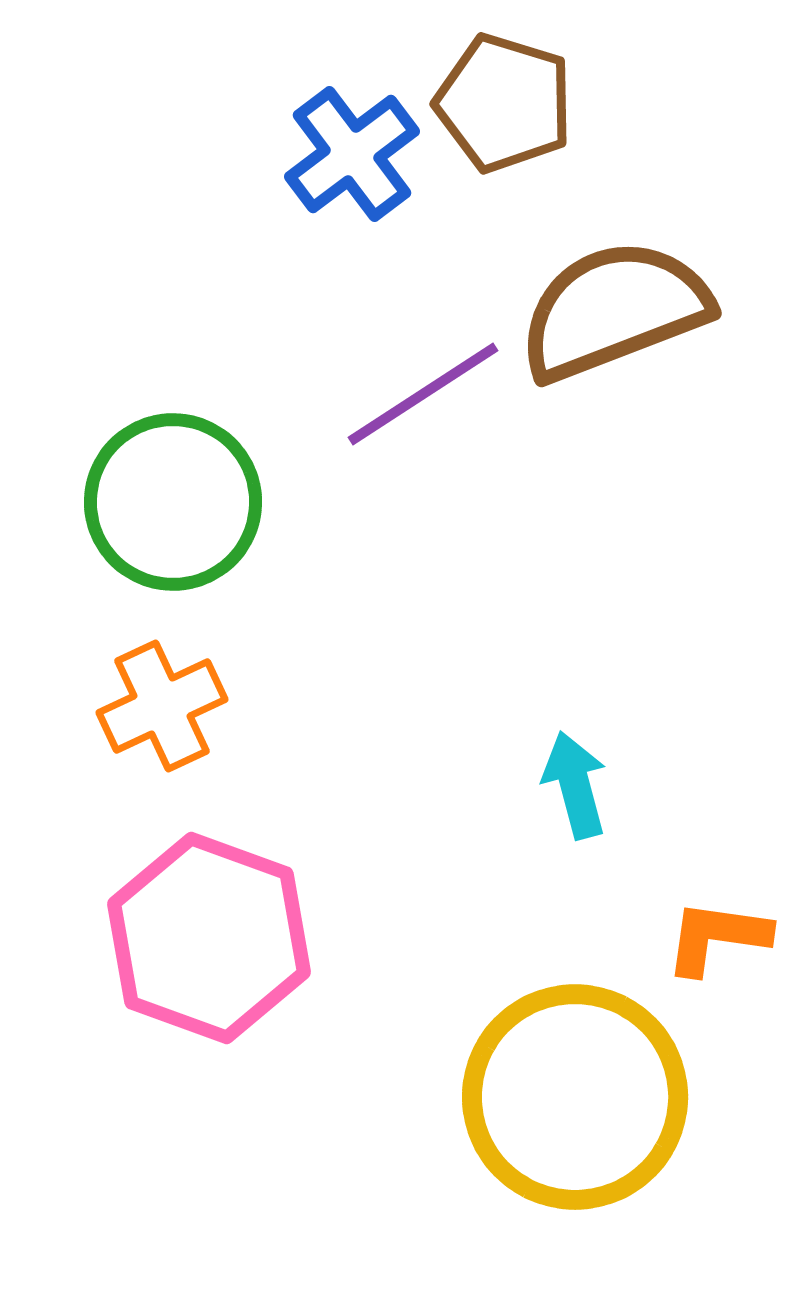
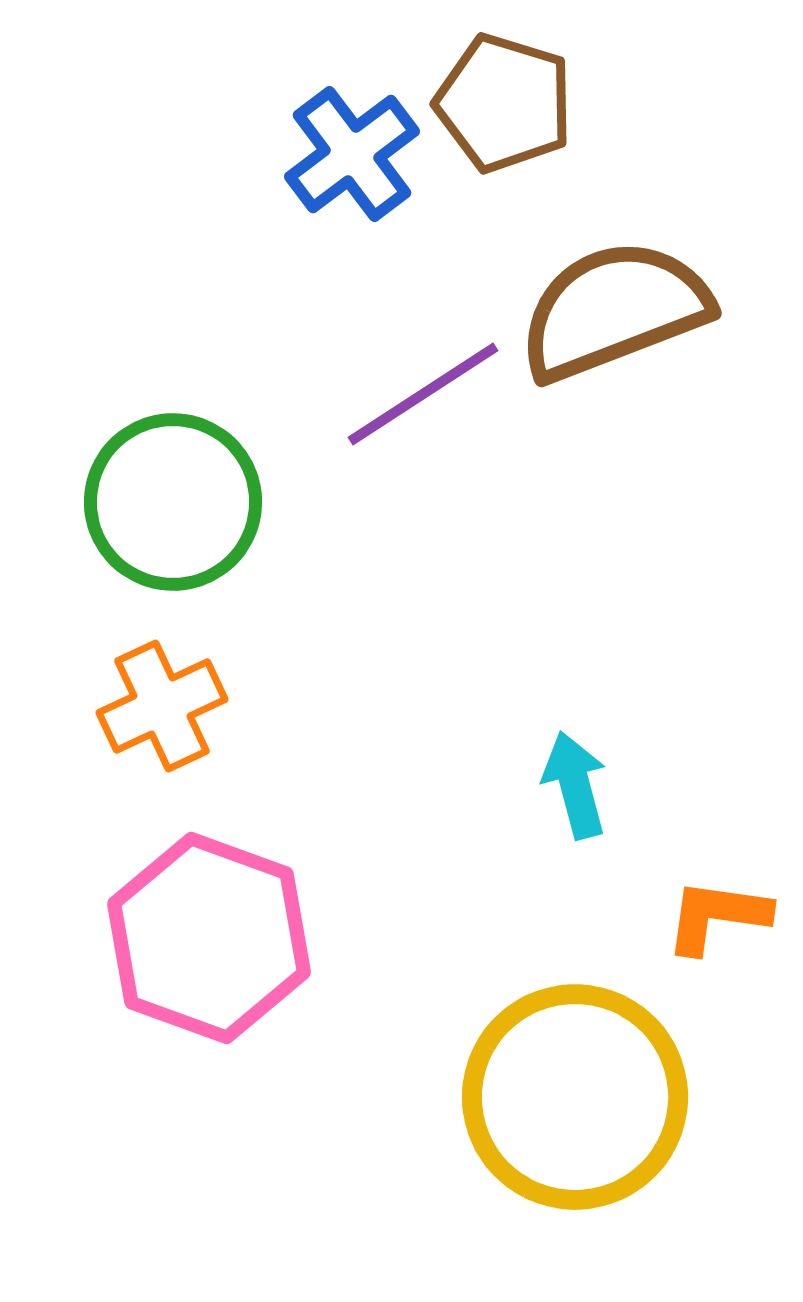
orange L-shape: moved 21 px up
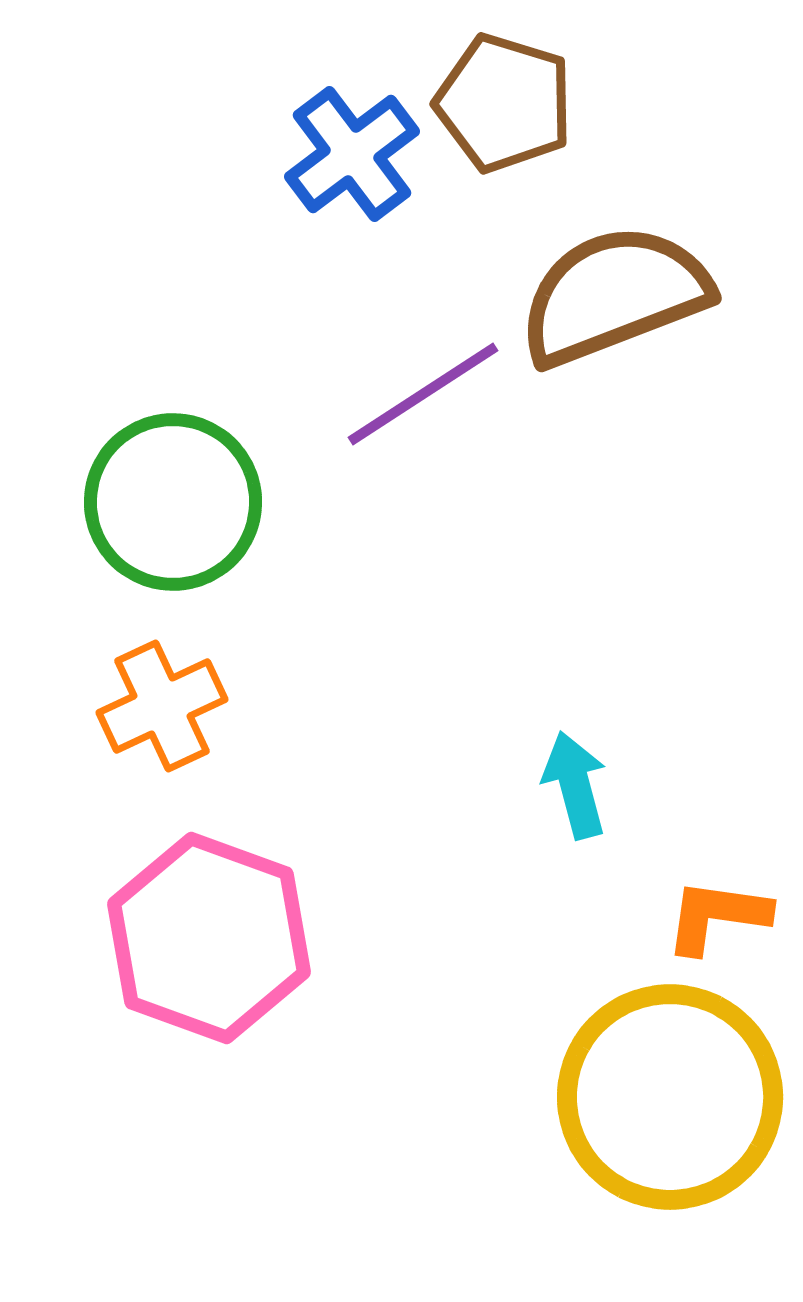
brown semicircle: moved 15 px up
yellow circle: moved 95 px right
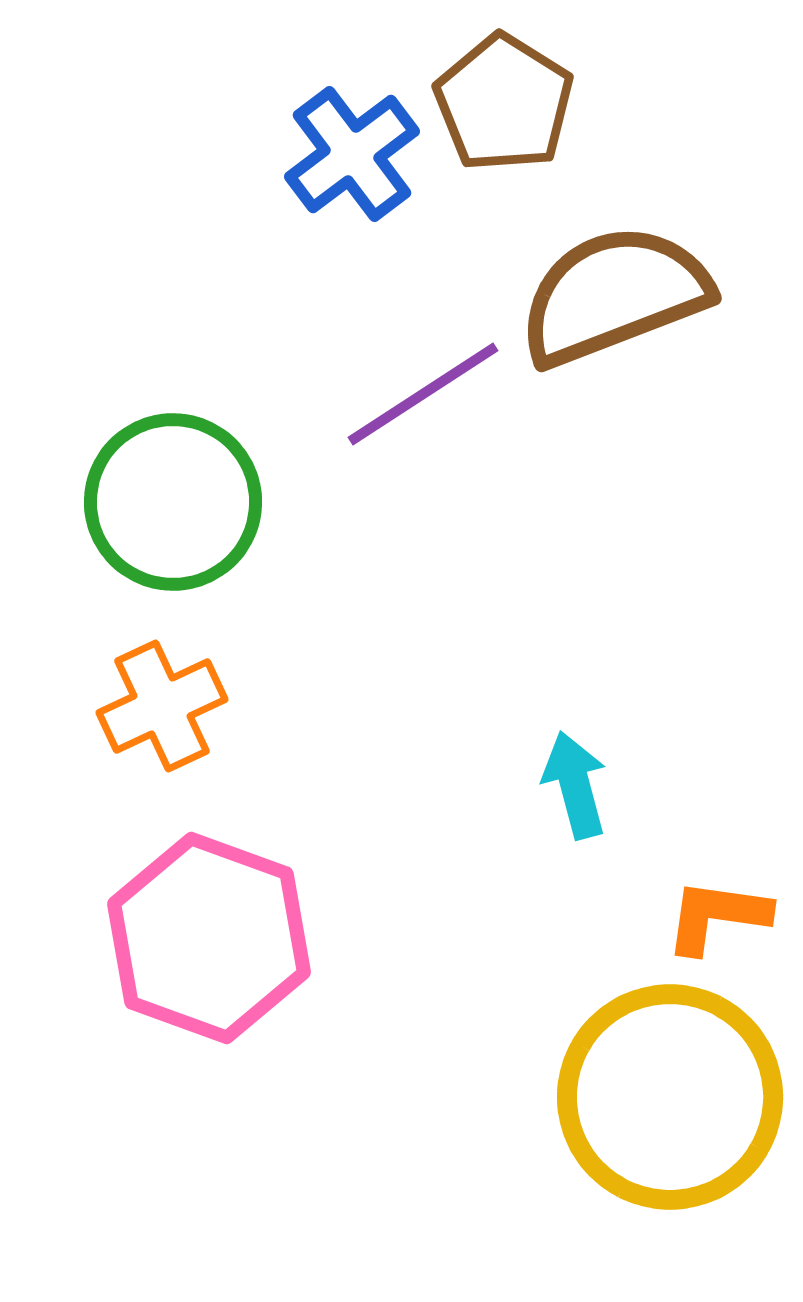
brown pentagon: rotated 15 degrees clockwise
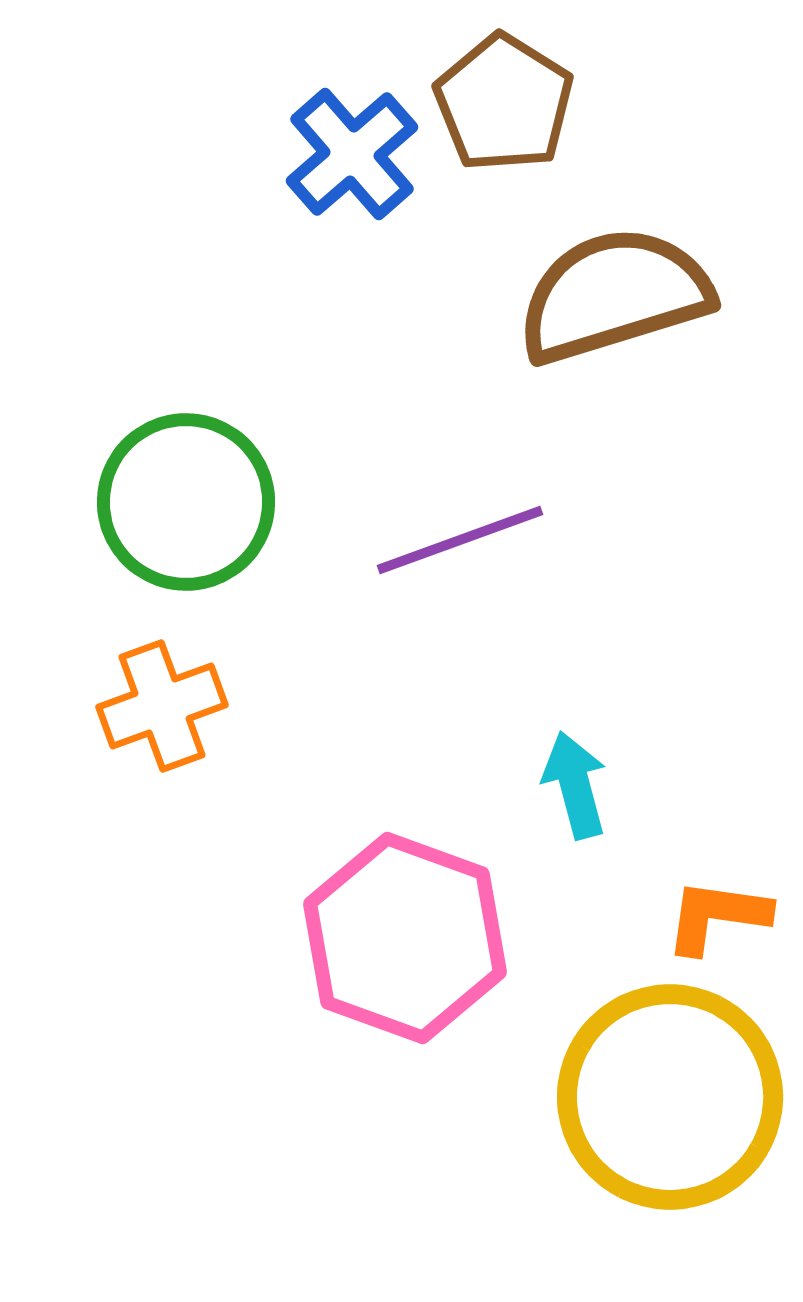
blue cross: rotated 4 degrees counterclockwise
brown semicircle: rotated 4 degrees clockwise
purple line: moved 37 px right, 146 px down; rotated 13 degrees clockwise
green circle: moved 13 px right
orange cross: rotated 5 degrees clockwise
pink hexagon: moved 196 px right
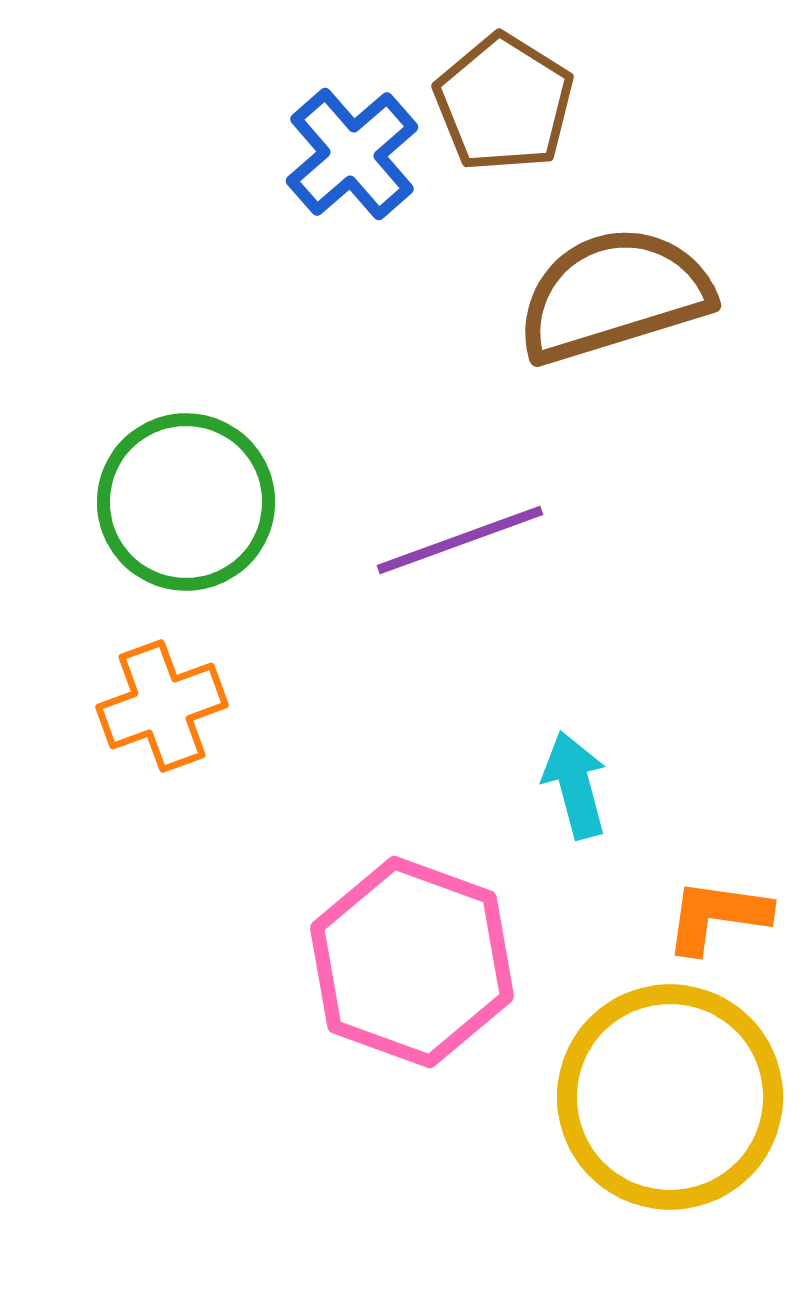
pink hexagon: moved 7 px right, 24 px down
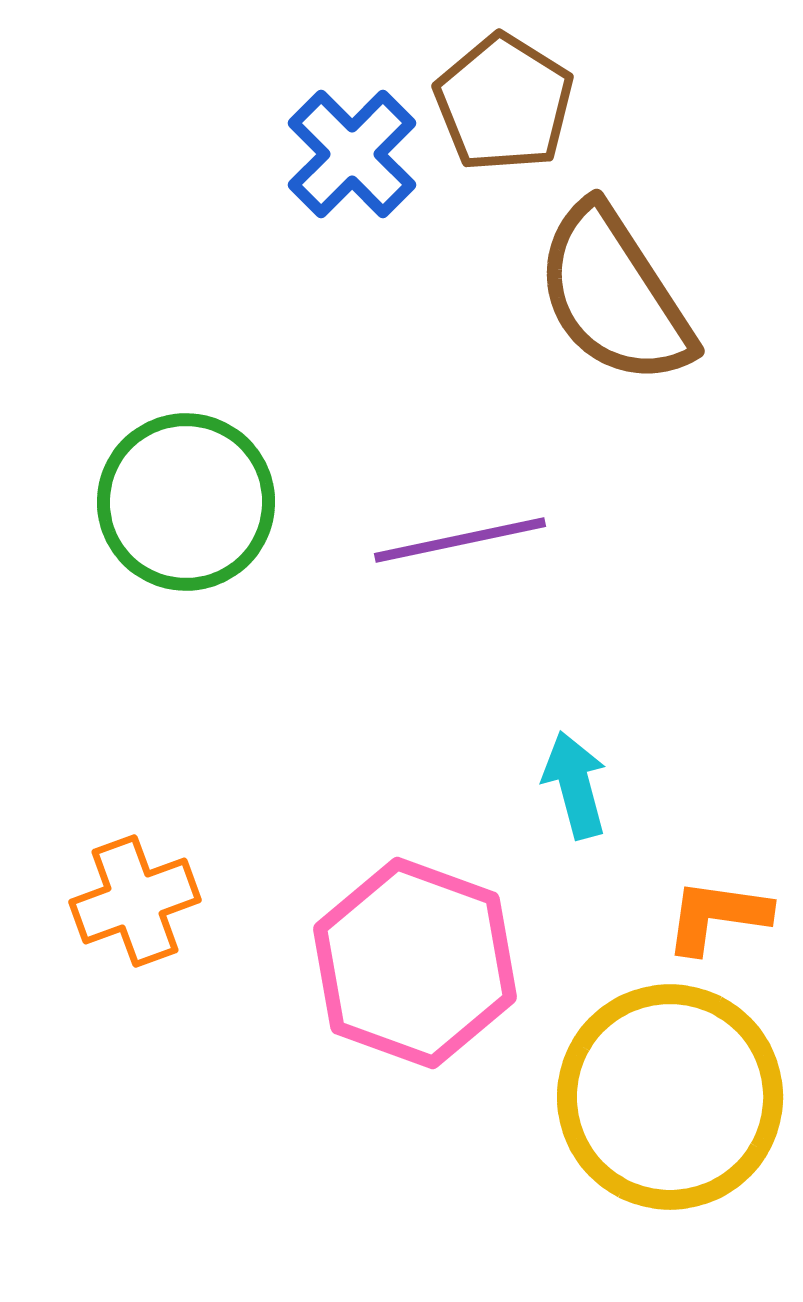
blue cross: rotated 4 degrees counterclockwise
brown semicircle: rotated 106 degrees counterclockwise
purple line: rotated 8 degrees clockwise
orange cross: moved 27 px left, 195 px down
pink hexagon: moved 3 px right, 1 px down
